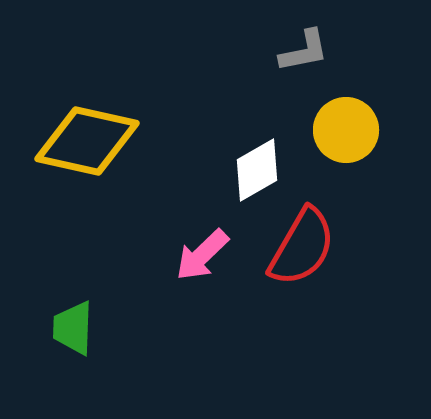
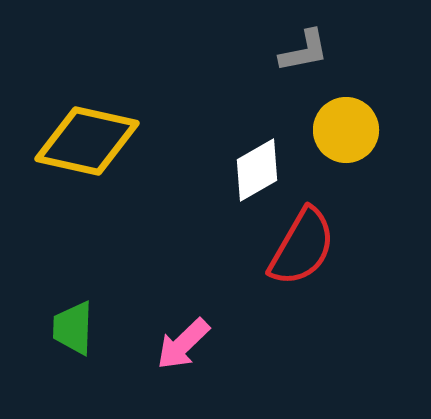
pink arrow: moved 19 px left, 89 px down
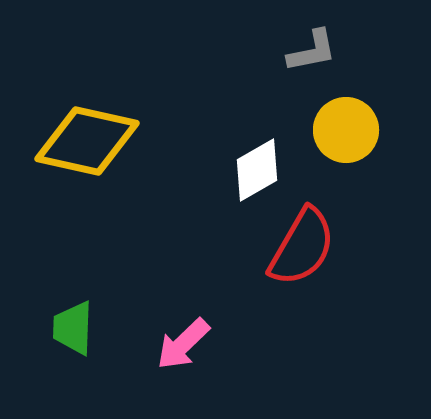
gray L-shape: moved 8 px right
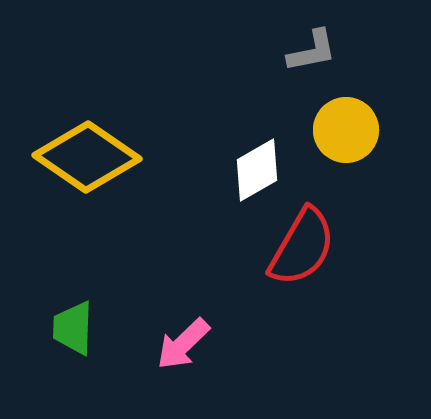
yellow diamond: moved 16 px down; rotated 22 degrees clockwise
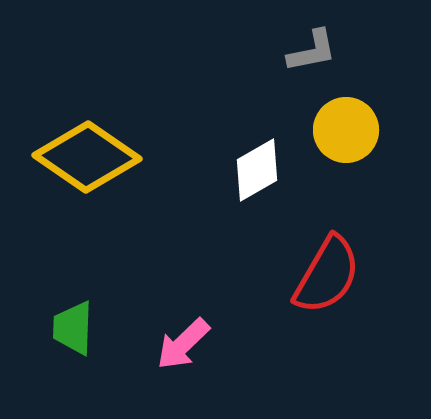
red semicircle: moved 25 px right, 28 px down
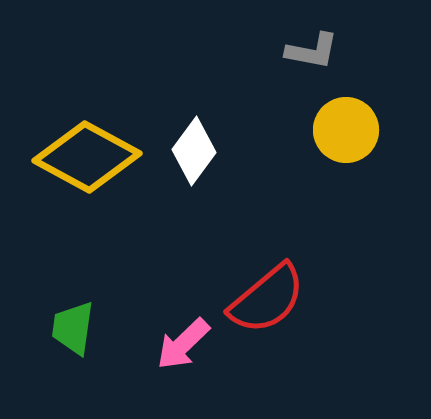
gray L-shape: rotated 22 degrees clockwise
yellow diamond: rotated 6 degrees counterclockwise
white diamond: moved 63 px left, 19 px up; rotated 24 degrees counterclockwise
red semicircle: moved 60 px left, 24 px down; rotated 20 degrees clockwise
green trapezoid: rotated 6 degrees clockwise
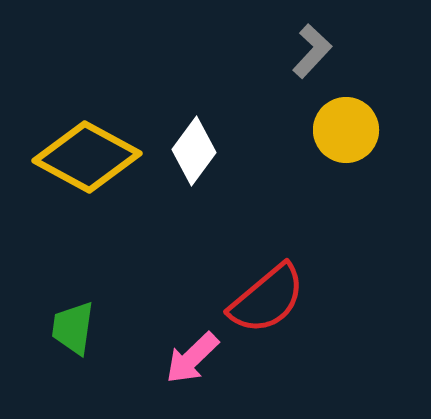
gray L-shape: rotated 58 degrees counterclockwise
pink arrow: moved 9 px right, 14 px down
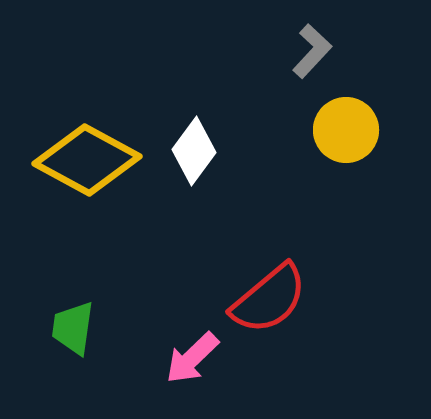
yellow diamond: moved 3 px down
red semicircle: moved 2 px right
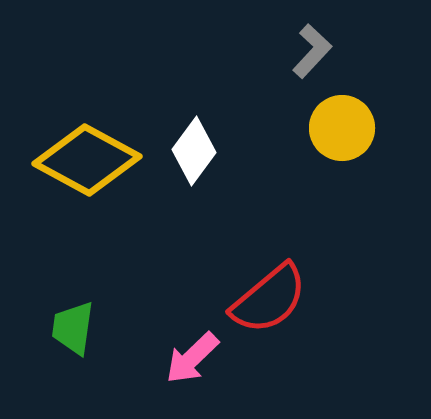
yellow circle: moved 4 px left, 2 px up
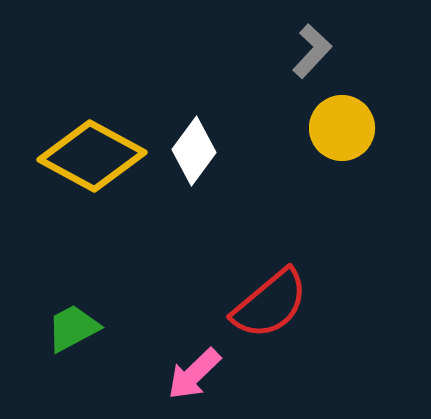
yellow diamond: moved 5 px right, 4 px up
red semicircle: moved 1 px right, 5 px down
green trapezoid: rotated 54 degrees clockwise
pink arrow: moved 2 px right, 16 px down
